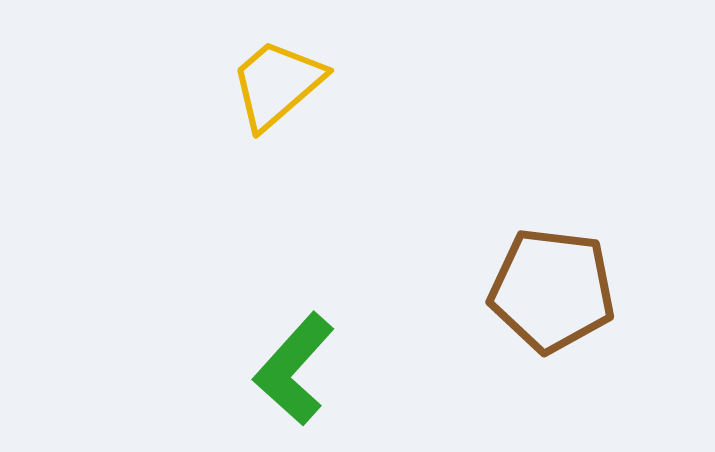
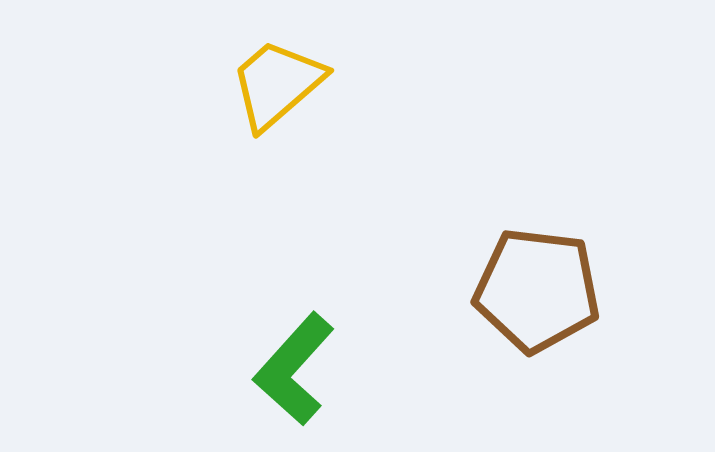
brown pentagon: moved 15 px left
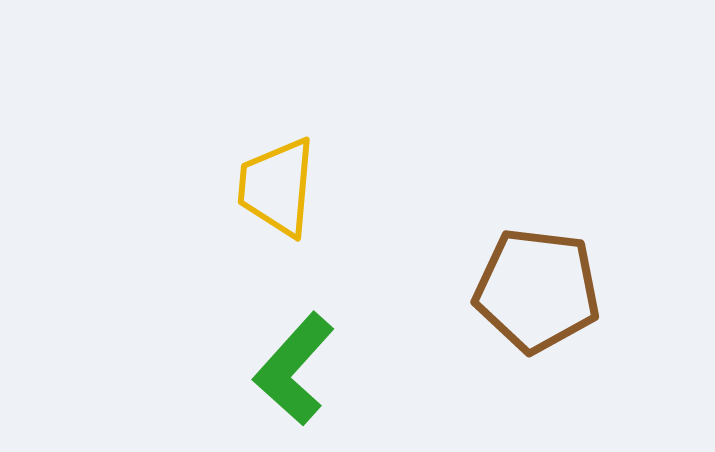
yellow trapezoid: moved 103 px down; rotated 44 degrees counterclockwise
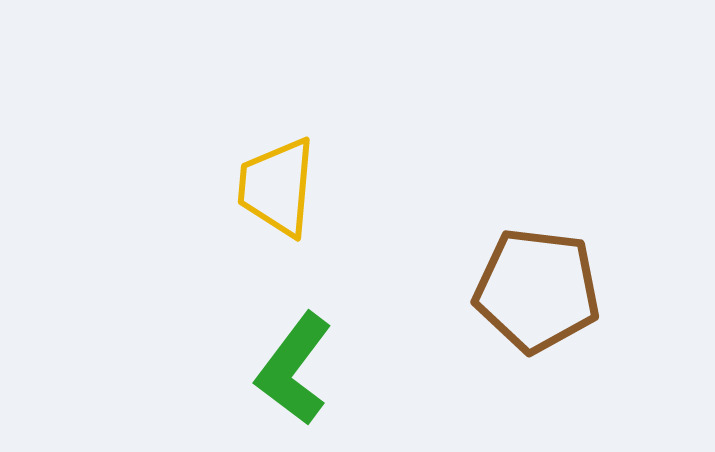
green L-shape: rotated 5 degrees counterclockwise
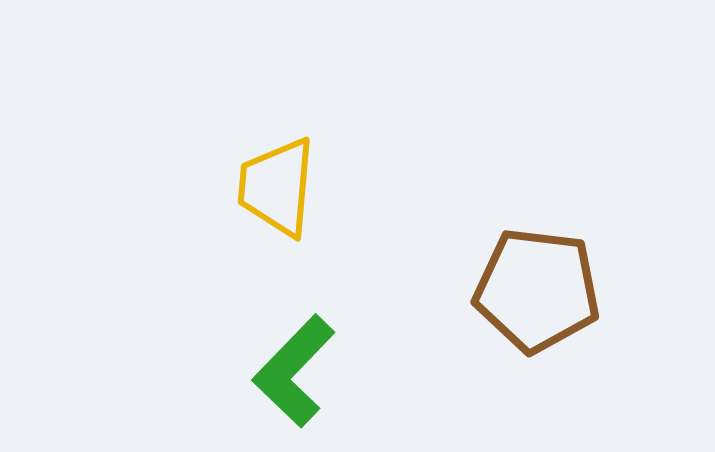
green L-shape: moved 2 px down; rotated 7 degrees clockwise
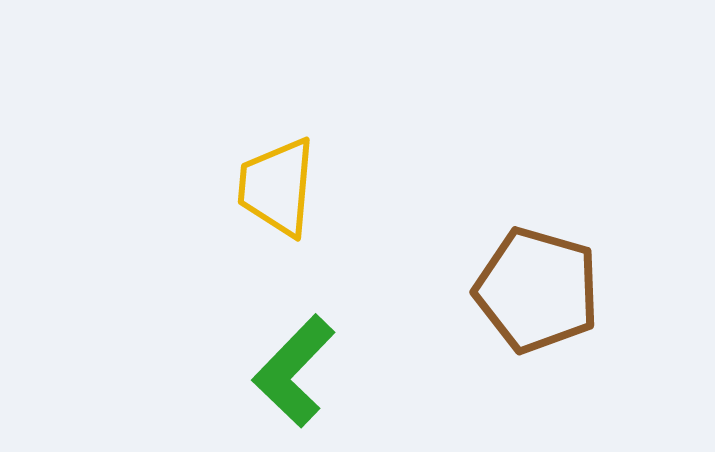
brown pentagon: rotated 9 degrees clockwise
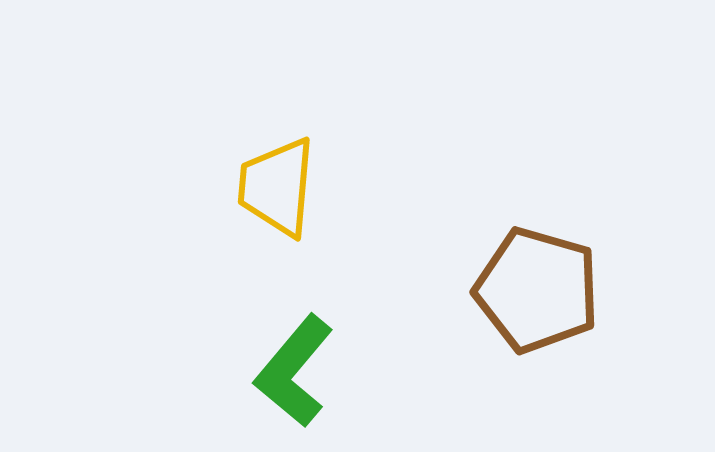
green L-shape: rotated 4 degrees counterclockwise
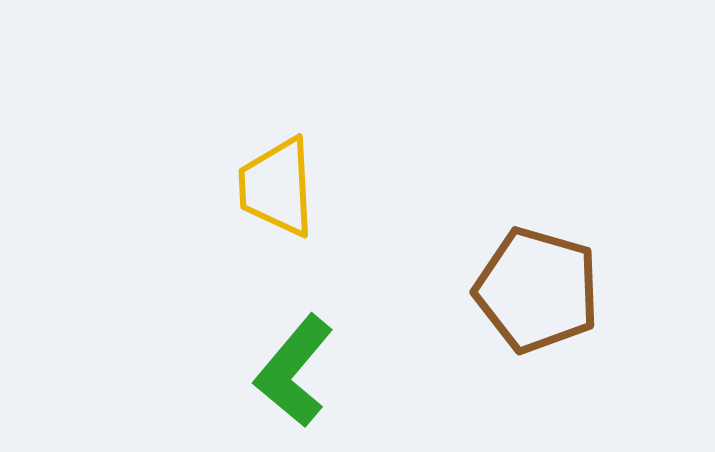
yellow trapezoid: rotated 8 degrees counterclockwise
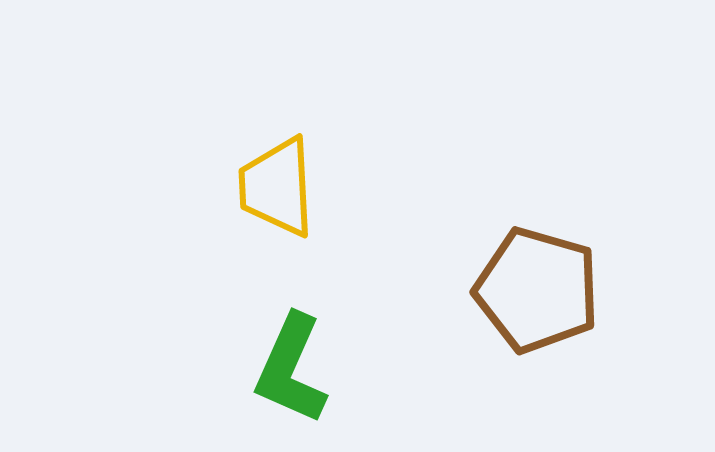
green L-shape: moved 3 px left, 2 px up; rotated 16 degrees counterclockwise
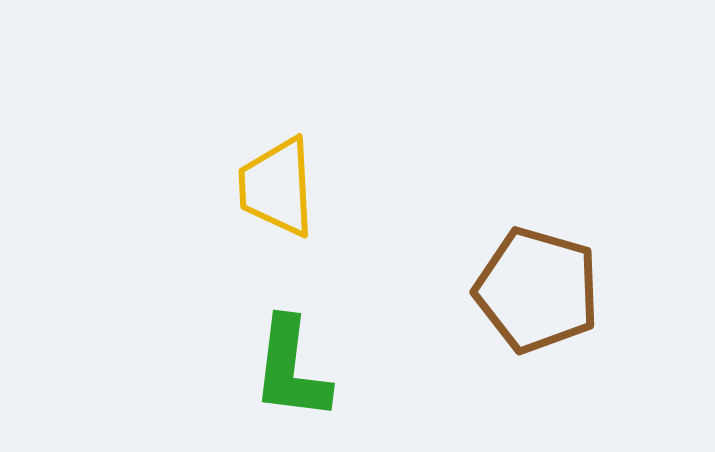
green L-shape: rotated 17 degrees counterclockwise
